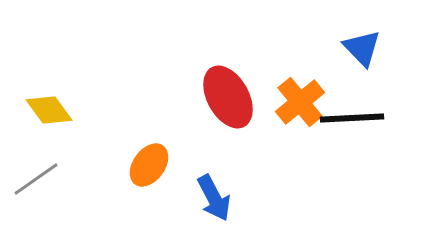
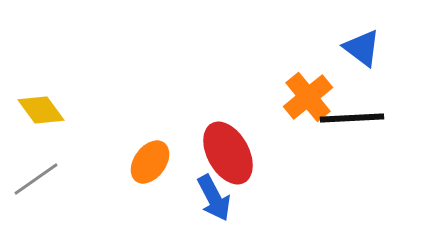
blue triangle: rotated 9 degrees counterclockwise
red ellipse: moved 56 px down
orange cross: moved 8 px right, 5 px up
yellow diamond: moved 8 px left
orange ellipse: moved 1 px right, 3 px up
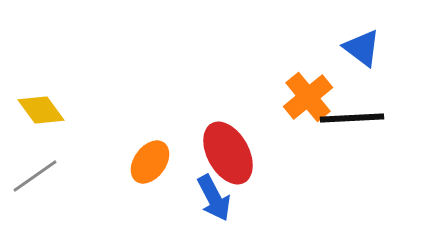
gray line: moved 1 px left, 3 px up
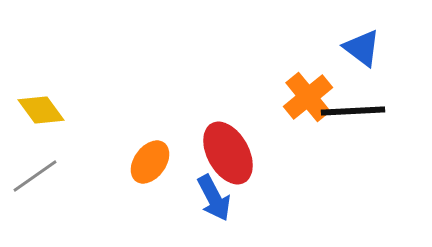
black line: moved 1 px right, 7 px up
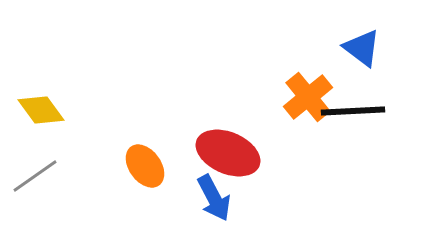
red ellipse: rotated 38 degrees counterclockwise
orange ellipse: moved 5 px left, 4 px down; rotated 72 degrees counterclockwise
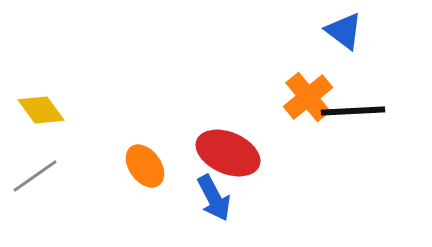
blue triangle: moved 18 px left, 17 px up
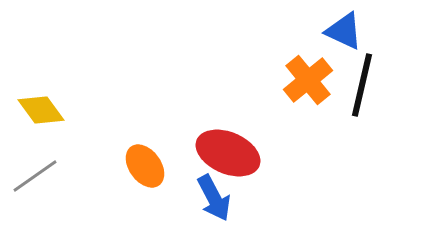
blue triangle: rotated 12 degrees counterclockwise
orange cross: moved 17 px up
black line: moved 9 px right, 26 px up; rotated 74 degrees counterclockwise
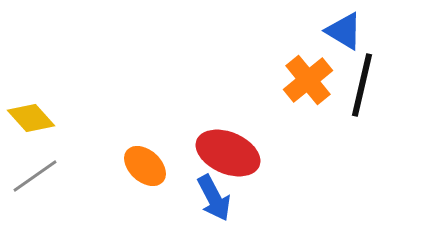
blue triangle: rotated 6 degrees clockwise
yellow diamond: moved 10 px left, 8 px down; rotated 6 degrees counterclockwise
orange ellipse: rotated 12 degrees counterclockwise
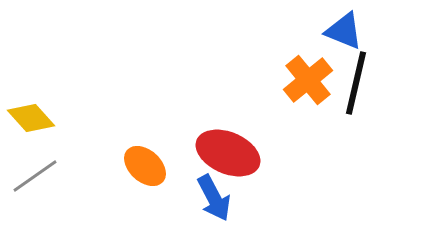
blue triangle: rotated 9 degrees counterclockwise
black line: moved 6 px left, 2 px up
